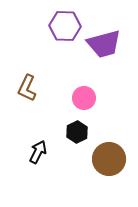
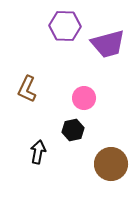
purple trapezoid: moved 4 px right
brown L-shape: moved 1 px down
black hexagon: moved 4 px left, 2 px up; rotated 15 degrees clockwise
black arrow: rotated 15 degrees counterclockwise
brown circle: moved 2 px right, 5 px down
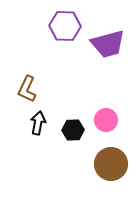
pink circle: moved 22 px right, 22 px down
black hexagon: rotated 10 degrees clockwise
black arrow: moved 29 px up
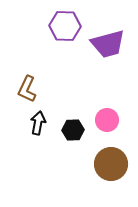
pink circle: moved 1 px right
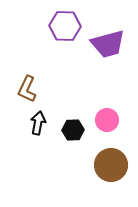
brown circle: moved 1 px down
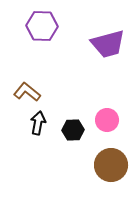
purple hexagon: moved 23 px left
brown L-shape: moved 3 px down; rotated 104 degrees clockwise
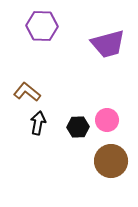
black hexagon: moved 5 px right, 3 px up
brown circle: moved 4 px up
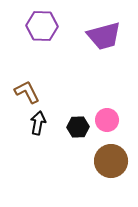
purple trapezoid: moved 4 px left, 8 px up
brown L-shape: rotated 24 degrees clockwise
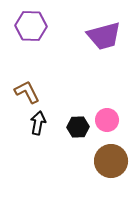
purple hexagon: moved 11 px left
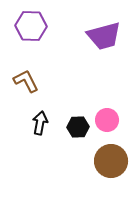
brown L-shape: moved 1 px left, 11 px up
black arrow: moved 2 px right
